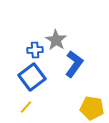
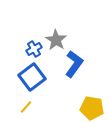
blue cross: moved 1 px left, 1 px up; rotated 28 degrees counterclockwise
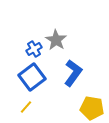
blue L-shape: moved 1 px left, 9 px down
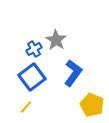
yellow pentagon: moved 3 px up; rotated 15 degrees clockwise
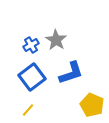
blue cross: moved 3 px left, 4 px up
blue L-shape: moved 2 px left; rotated 36 degrees clockwise
yellow line: moved 2 px right, 3 px down
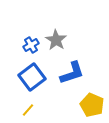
blue L-shape: moved 1 px right
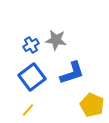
gray star: rotated 25 degrees counterclockwise
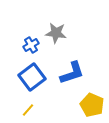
gray star: moved 7 px up
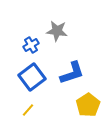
gray star: moved 1 px right, 2 px up
yellow pentagon: moved 4 px left; rotated 15 degrees clockwise
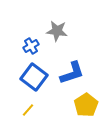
blue cross: moved 1 px down
blue square: moved 2 px right; rotated 16 degrees counterclockwise
yellow pentagon: moved 2 px left
